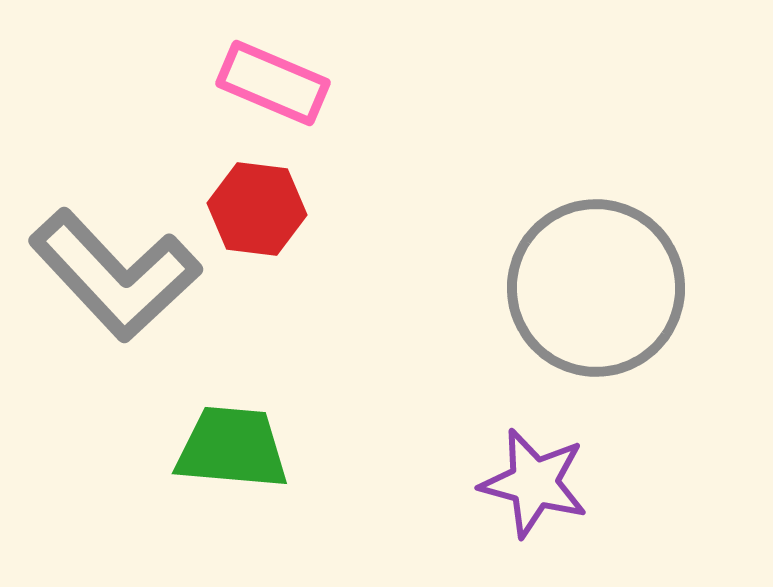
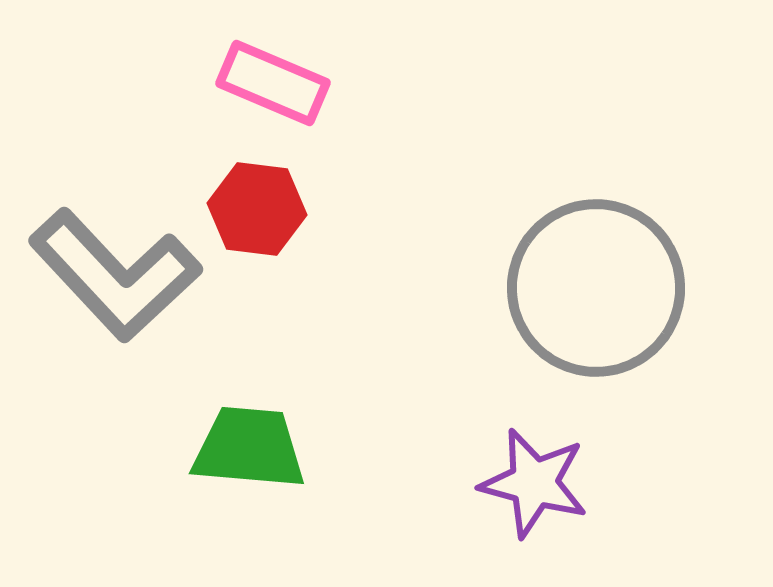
green trapezoid: moved 17 px right
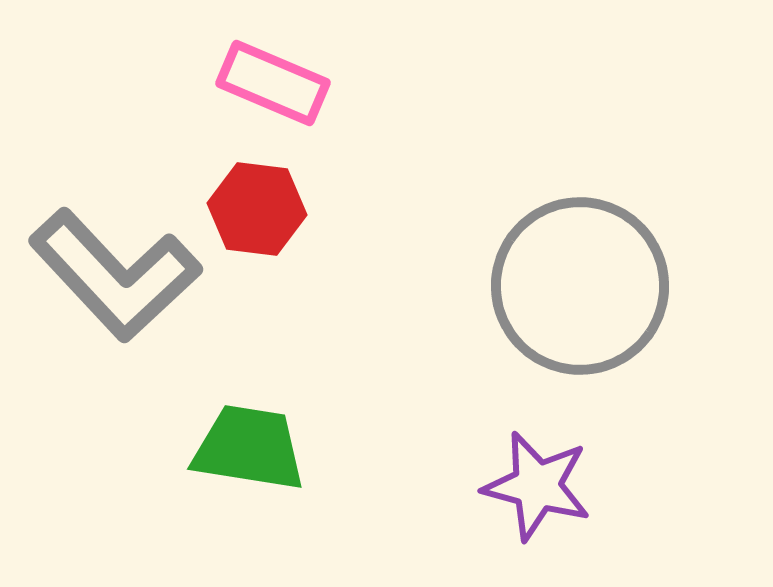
gray circle: moved 16 px left, 2 px up
green trapezoid: rotated 4 degrees clockwise
purple star: moved 3 px right, 3 px down
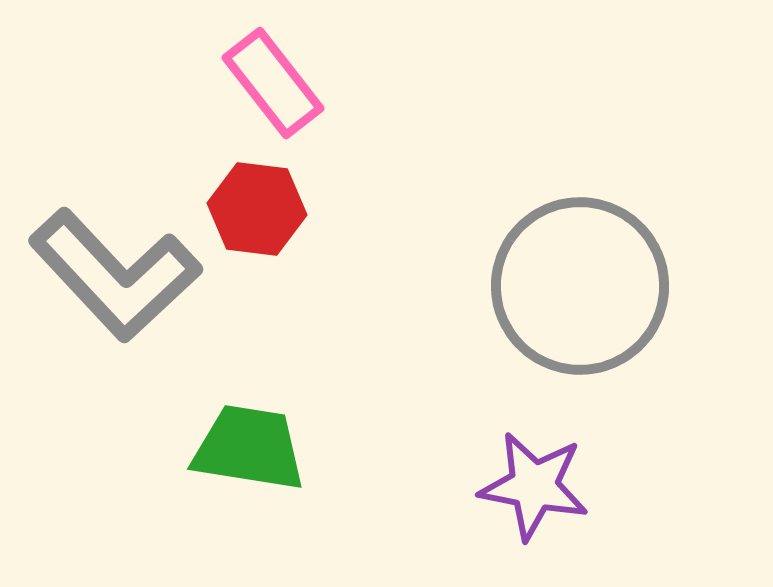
pink rectangle: rotated 29 degrees clockwise
purple star: moved 3 px left; rotated 4 degrees counterclockwise
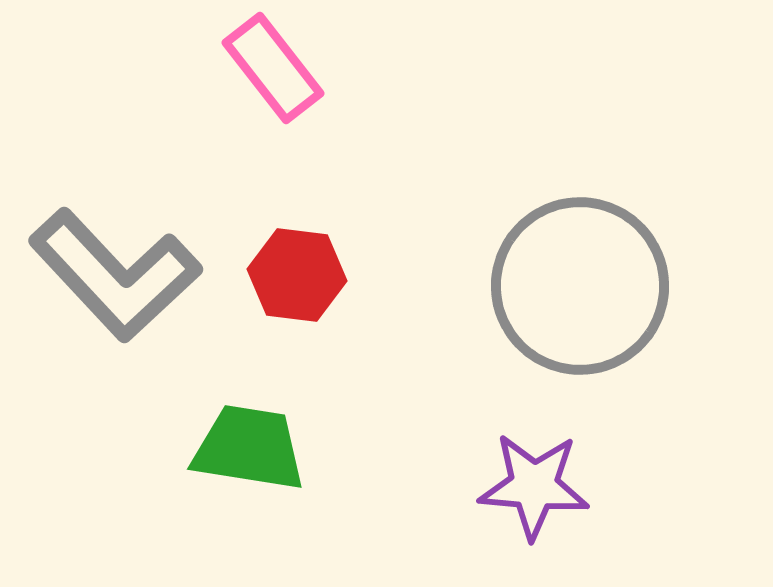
pink rectangle: moved 15 px up
red hexagon: moved 40 px right, 66 px down
purple star: rotated 6 degrees counterclockwise
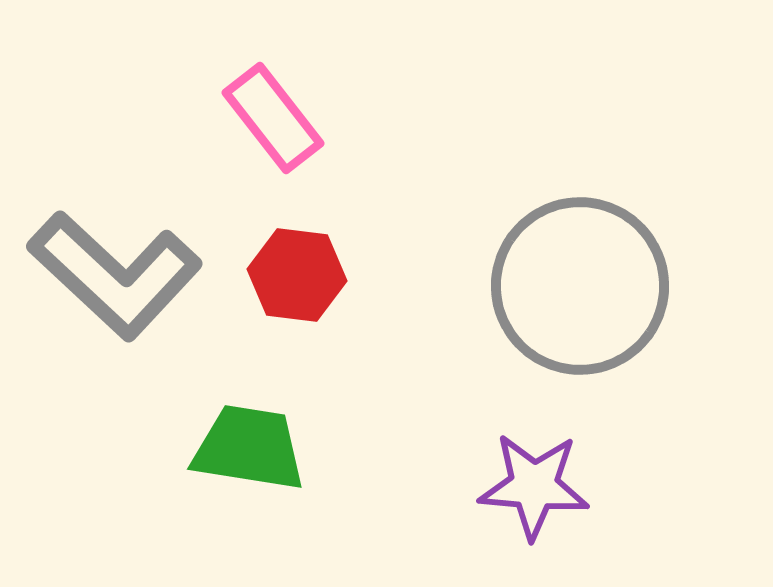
pink rectangle: moved 50 px down
gray L-shape: rotated 4 degrees counterclockwise
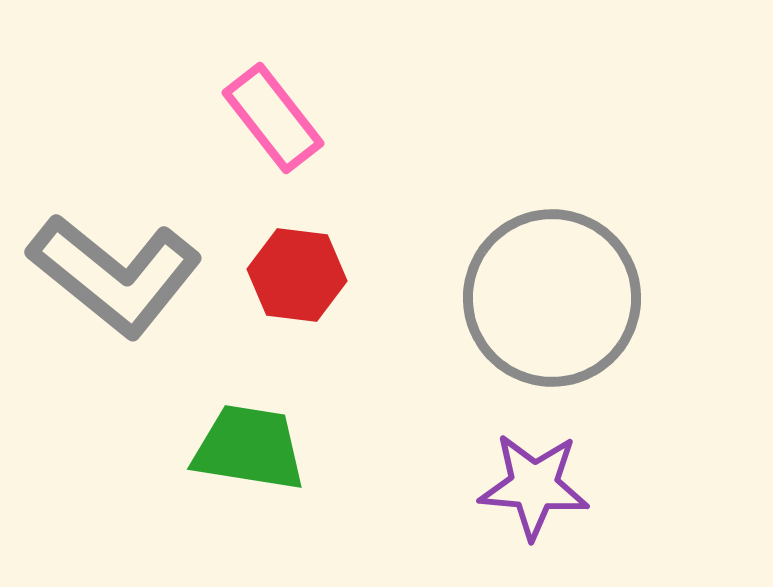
gray L-shape: rotated 4 degrees counterclockwise
gray circle: moved 28 px left, 12 px down
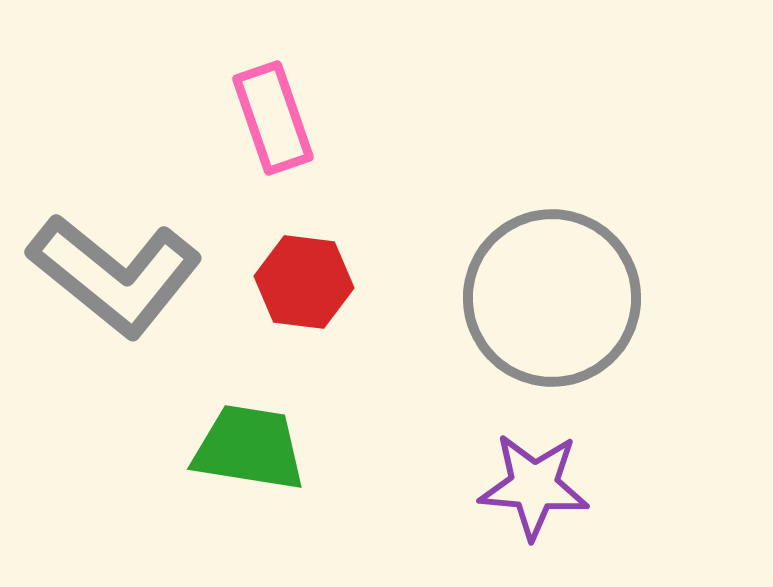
pink rectangle: rotated 19 degrees clockwise
red hexagon: moved 7 px right, 7 px down
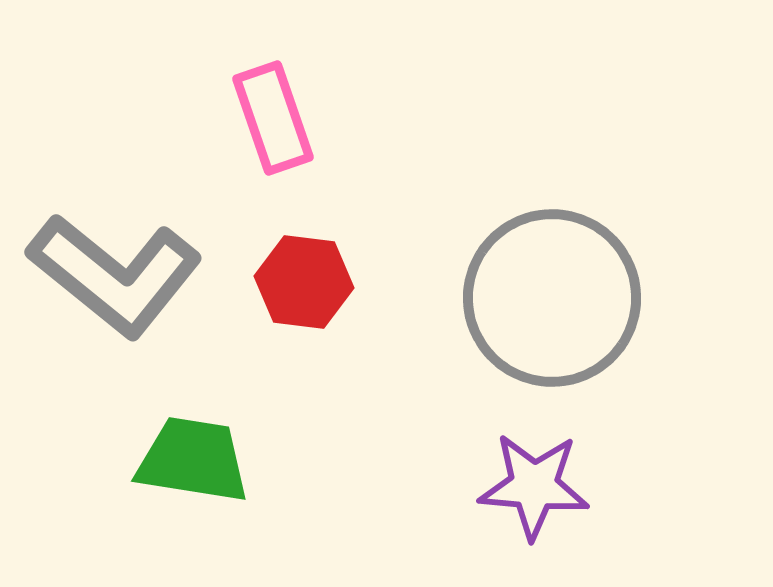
green trapezoid: moved 56 px left, 12 px down
